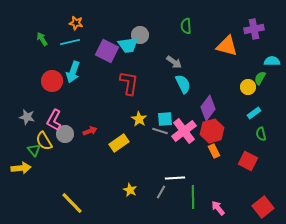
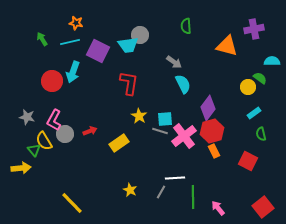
purple square at (107, 51): moved 9 px left
green semicircle at (260, 78): rotated 96 degrees clockwise
yellow star at (139, 119): moved 3 px up
pink cross at (184, 131): moved 5 px down
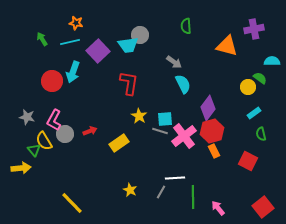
purple square at (98, 51): rotated 20 degrees clockwise
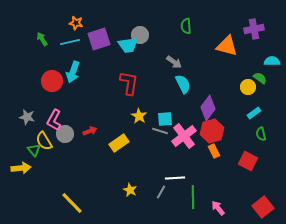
purple square at (98, 51): moved 1 px right, 12 px up; rotated 25 degrees clockwise
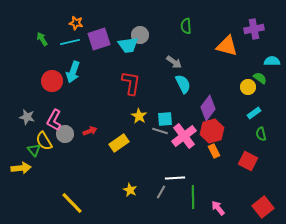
red L-shape at (129, 83): moved 2 px right
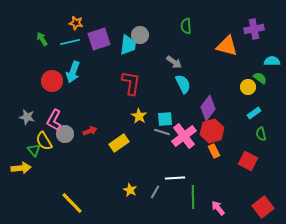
cyan trapezoid at (128, 45): rotated 75 degrees counterclockwise
gray line at (160, 131): moved 2 px right, 1 px down
gray line at (161, 192): moved 6 px left
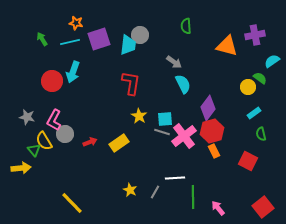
purple cross at (254, 29): moved 1 px right, 6 px down
cyan semicircle at (272, 61): rotated 35 degrees counterclockwise
red arrow at (90, 131): moved 11 px down
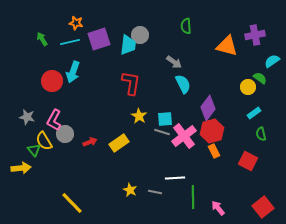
gray line at (155, 192): rotated 72 degrees clockwise
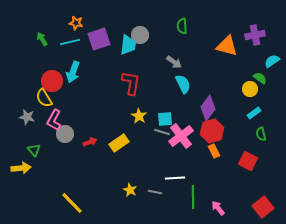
green semicircle at (186, 26): moved 4 px left
yellow circle at (248, 87): moved 2 px right, 2 px down
pink cross at (184, 136): moved 3 px left
yellow semicircle at (44, 141): moved 43 px up
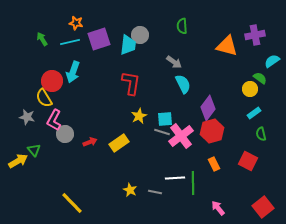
yellow star at (139, 116): rotated 14 degrees clockwise
orange rectangle at (214, 151): moved 13 px down
yellow arrow at (21, 168): moved 3 px left, 7 px up; rotated 24 degrees counterclockwise
green line at (193, 197): moved 14 px up
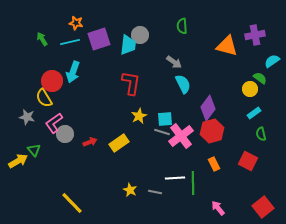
pink L-shape at (54, 120): moved 3 px down; rotated 25 degrees clockwise
